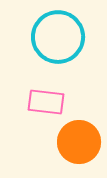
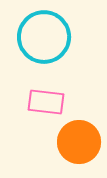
cyan circle: moved 14 px left
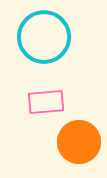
pink rectangle: rotated 12 degrees counterclockwise
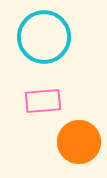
pink rectangle: moved 3 px left, 1 px up
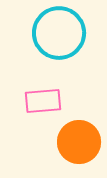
cyan circle: moved 15 px right, 4 px up
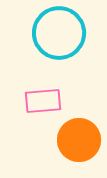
orange circle: moved 2 px up
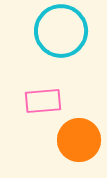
cyan circle: moved 2 px right, 2 px up
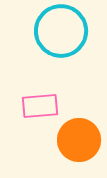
pink rectangle: moved 3 px left, 5 px down
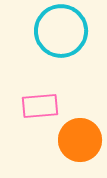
orange circle: moved 1 px right
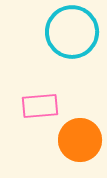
cyan circle: moved 11 px right, 1 px down
